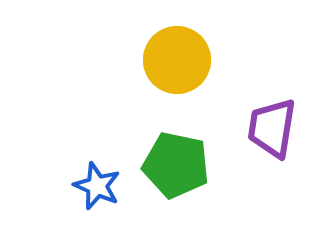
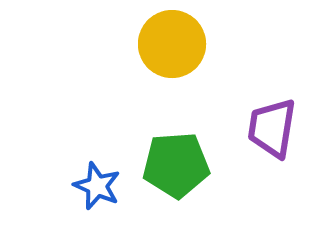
yellow circle: moved 5 px left, 16 px up
green pentagon: rotated 16 degrees counterclockwise
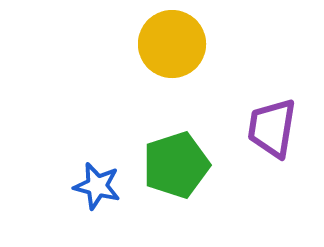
green pentagon: rotated 14 degrees counterclockwise
blue star: rotated 9 degrees counterclockwise
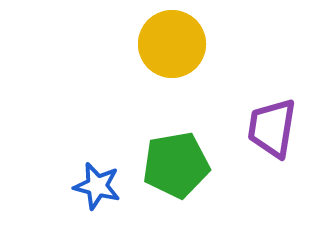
green pentagon: rotated 8 degrees clockwise
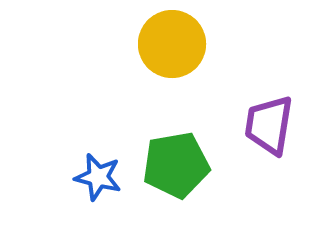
purple trapezoid: moved 3 px left, 3 px up
blue star: moved 1 px right, 9 px up
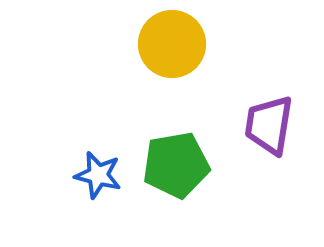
blue star: moved 2 px up
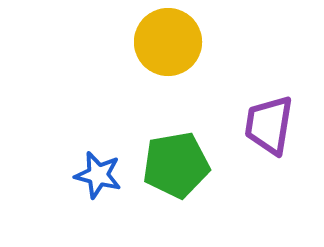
yellow circle: moved 4 px left, 2 px up
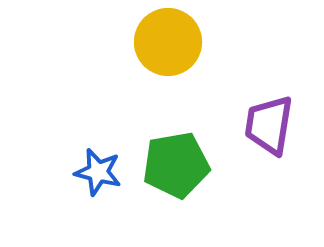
blue star: moved 3 px up
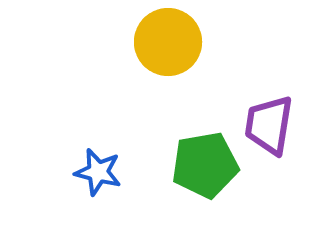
green pentagon: moved 29 px right
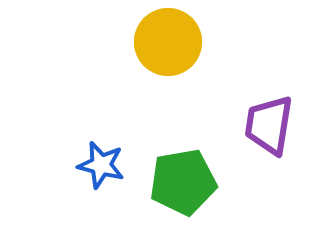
green pentagon: moved 22 px left, 17 px down
blue star: moved 3 px right, 7 px up
